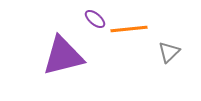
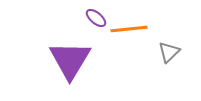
purple ellipse: moved 1 px right, 1 px up
purple triangle: moved 7 px right, 4 px down; rotated 45 degrees counterclockwise
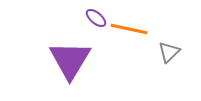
orange line: rotated 18 degrees clockwise
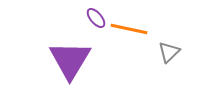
purple ellipse: rotated 10 degrees clockwise
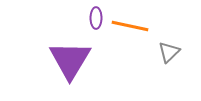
purple ellipse: rotated 40 degrees clockwise
orange line: moved 1 px right, 3 px up
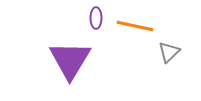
orange line: moved 5 px right
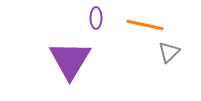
orange line: moved 10 px right, 1 px up
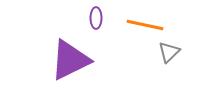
purple triangle: rotated 33 degrees clockwise
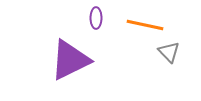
gray triangle: rotated 30 degrees counterclockwise
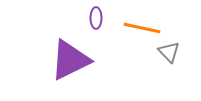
orange line: moved 3 px left, 3 px down
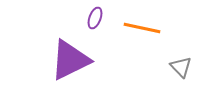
purple ellipse: moved 1 px left; rotated 20 degrees clockwise
gray triangle: moved 12 px right, 15 px down
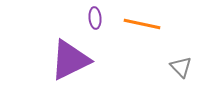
purple ellipse: rotated 25 degrees counterclockwise
orange line: moved 4 px up
